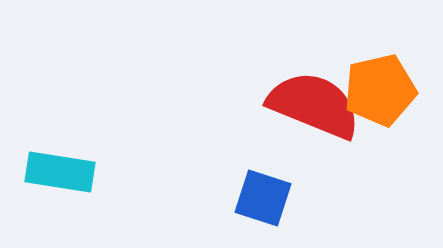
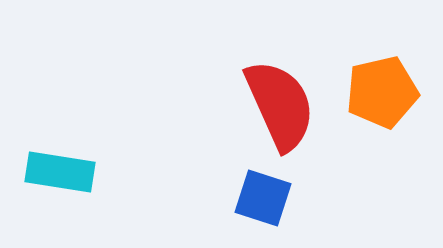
orange pentagon: moved 2 px right, 2 px down
red semicircle: moved 34 px left; rotated 44 degrees clockwise
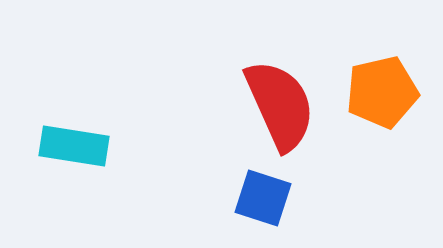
cyan rectangle: moved 14 px right, 26 px up
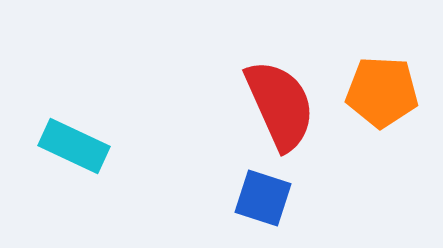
orange pentagon: rotated 16 degrees clockwise
cyan rectangle: rotated 16 degrees clockwise
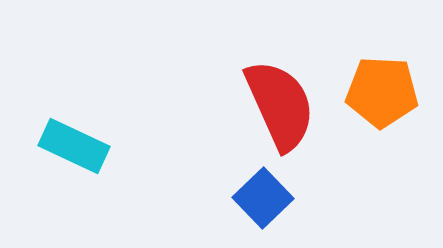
blue square: rotated 28 degrees clockwise
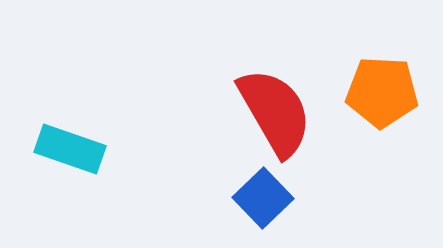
red semicircle: moved 5 px left, 7 px down; rotated 6 degrees counterclockwise
cyan rectangle: moved 4 px left, 3 px down; rotated 6 degrees counterclockwise
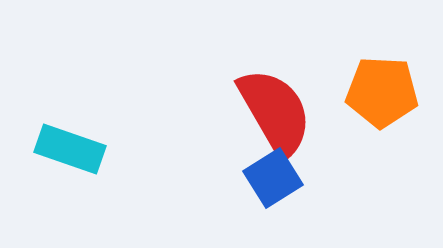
blue square: moved 10 px right, 20 px up; rotated 12 degrees clockwise
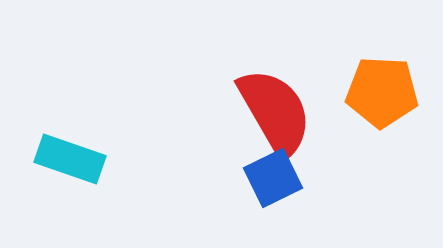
cyan rectangle: moved 10 px down
blue square: rotated 6 degrees clockwise
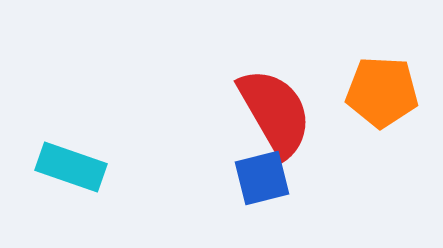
cyan rectangle: moved 1 px right, 8 px down
blue square: moved 11 px left; rotated 12 degrees clockwise
